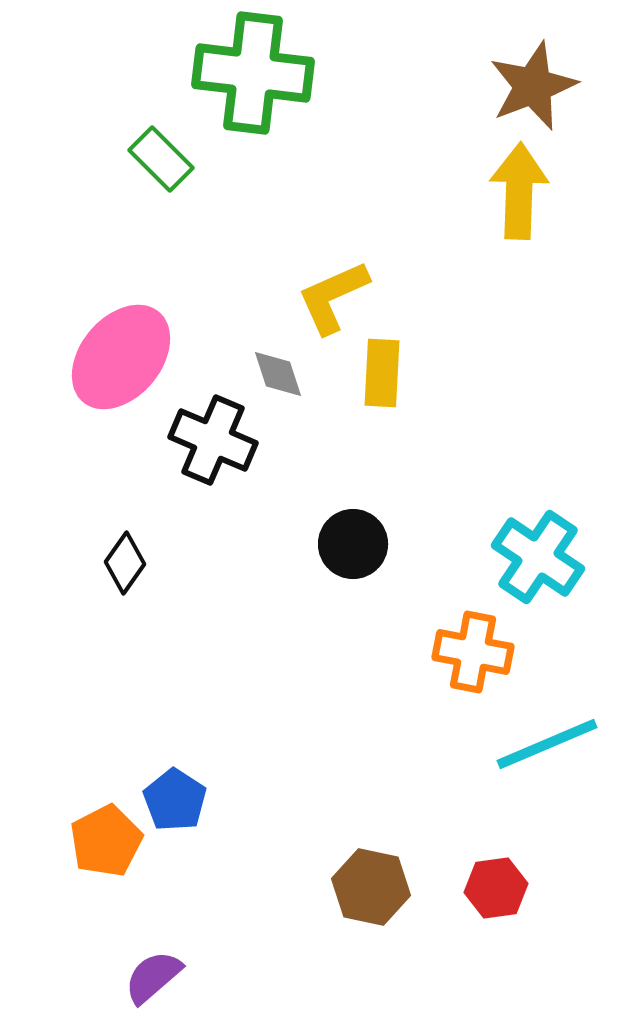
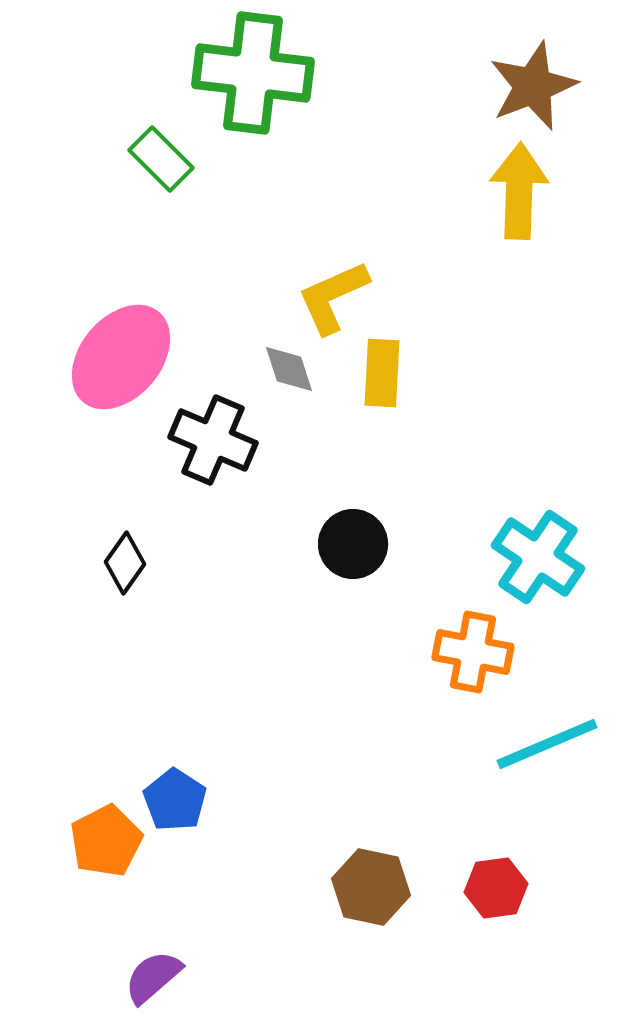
gray diamond: moved 11 px right, 5 px up
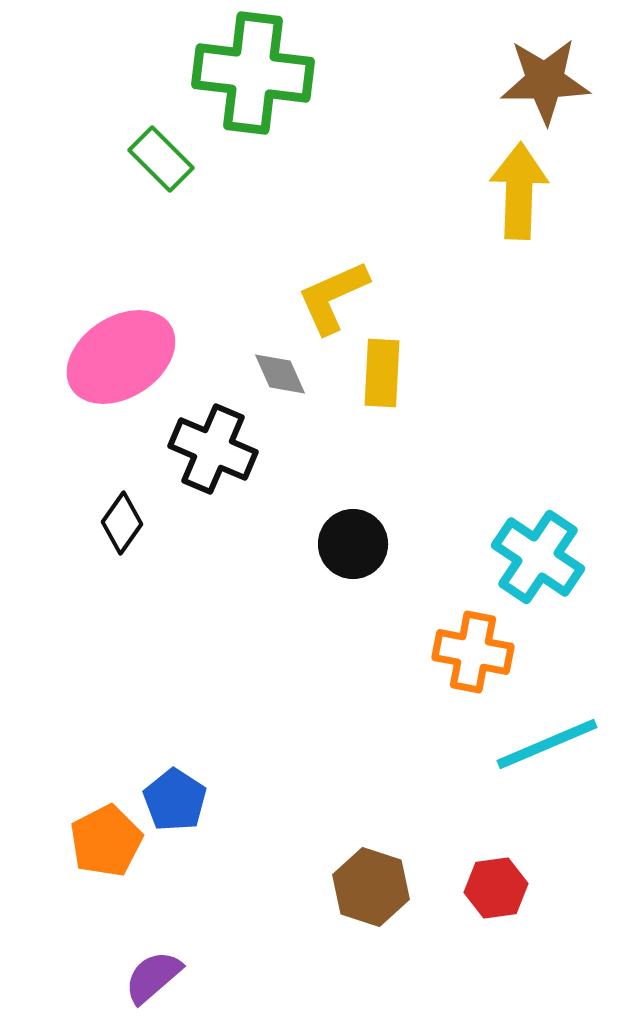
brown star: moved 12 px right, 5 px up; rotated 20 degrees clockwise
pink ellipse: rotated 17 degrees clockwise
gray diamond: moved 9 px left, 5 px down; rotated 6 degrees counterclockwise
black cross: moved 9 px down
black diamond: moved 3 px left, 40 px up
brown hexagon: rotated 6 degrees clockwise
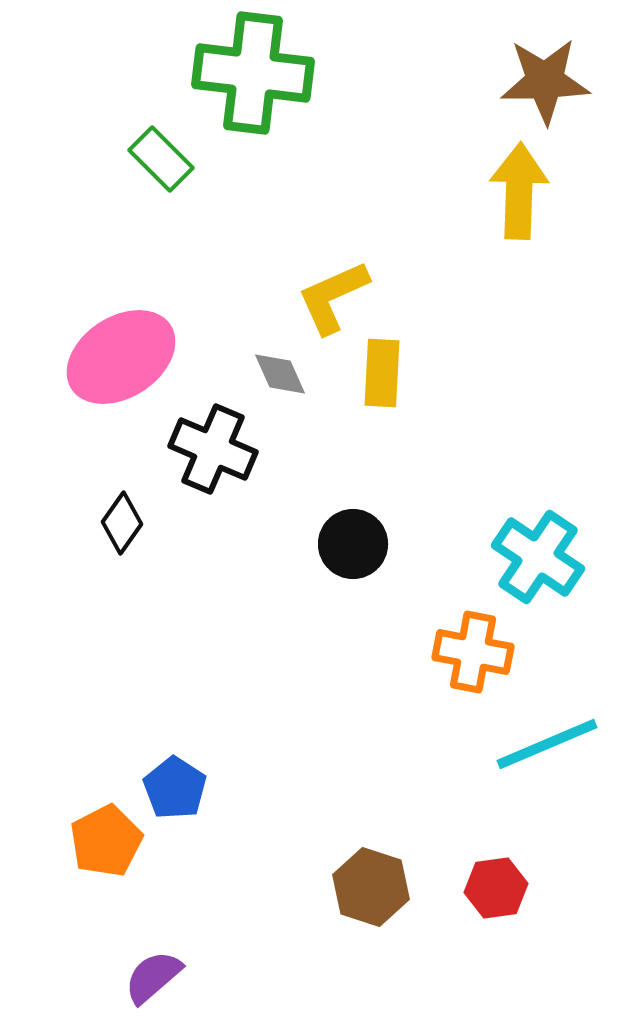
blue pentagon: moved 12 px up
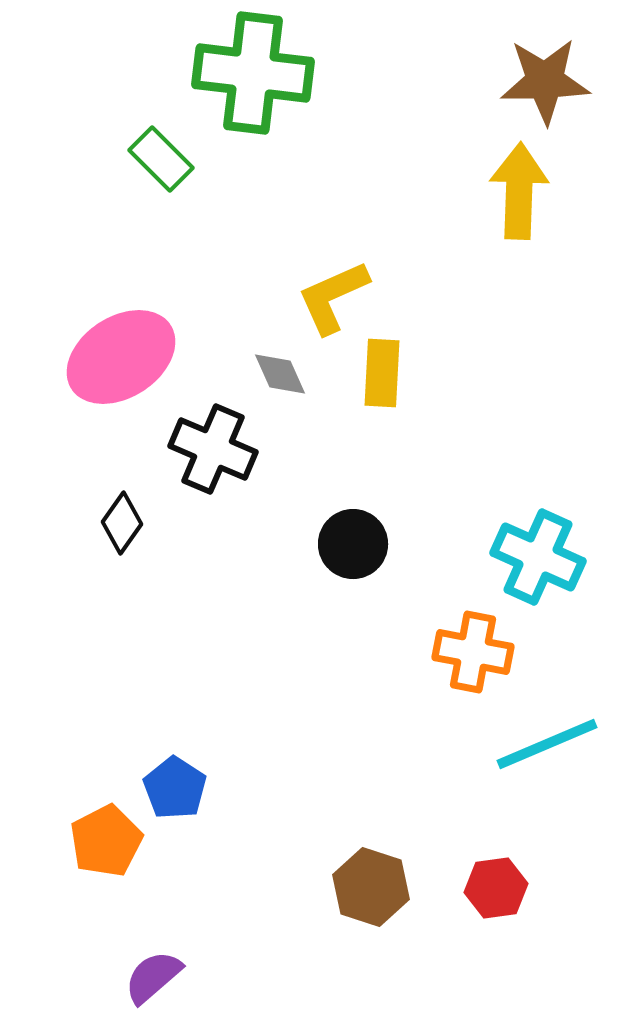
cyan cross: rotated 10 degrees counterclockwise
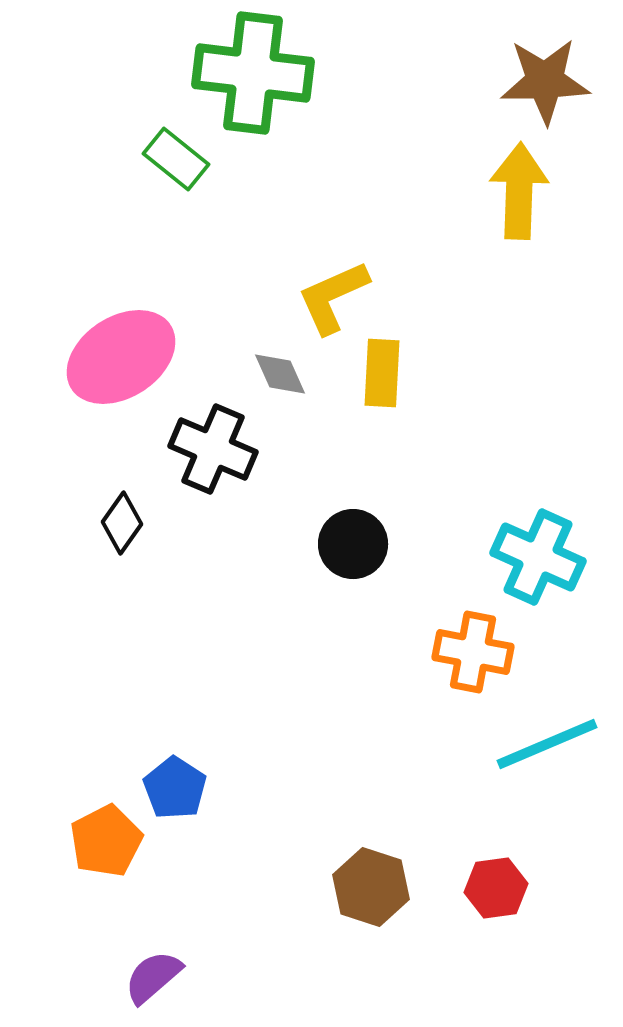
green rectangle: moved 15 px right; rotated 6 degrees counterclockwise
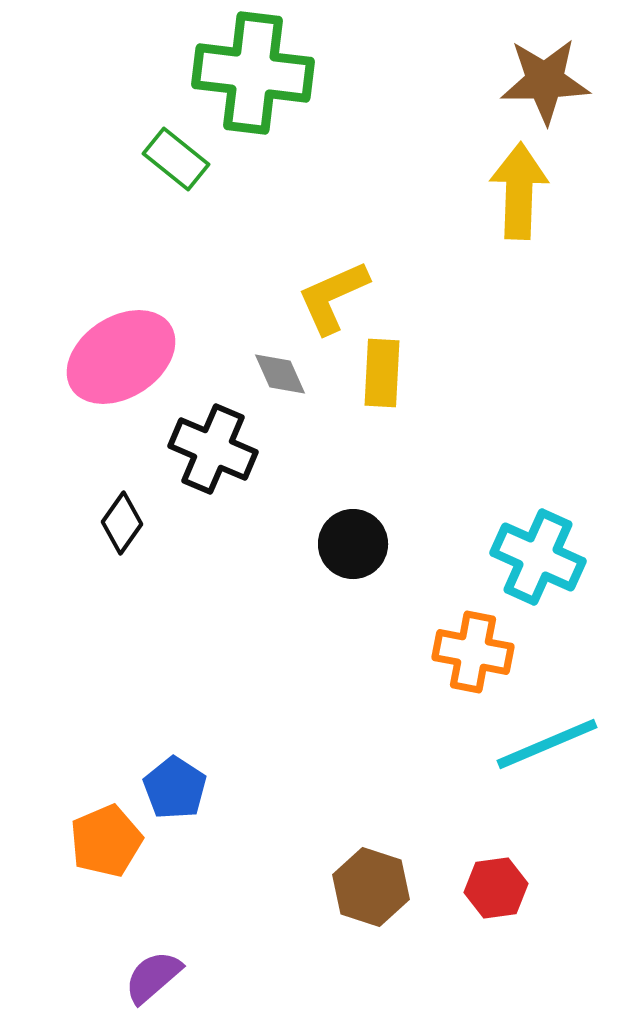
orange pentagon: rotated 4 degrees clockwise
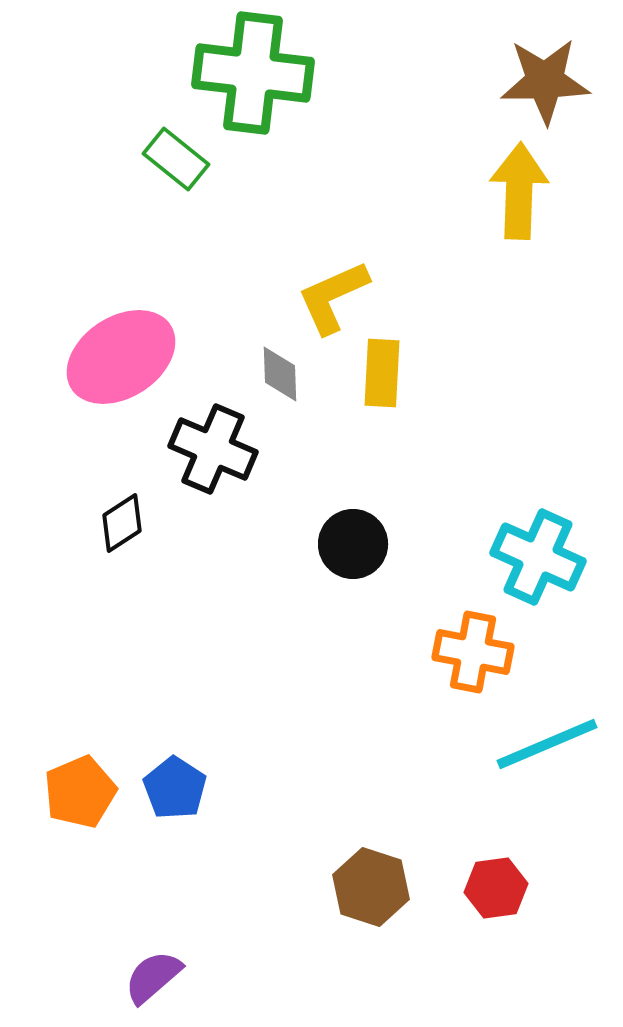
gray diamond: rotated 22 degrees clockwise
black diamond: rotated 22 degrees clockwise
orange pentagon: moved 26 px left, 49 px up
